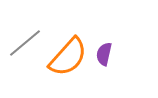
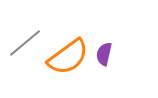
orange semicircle: rotated 12 degrees clockwise
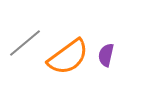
purple semicircle: moved 2 px right, 1 px down
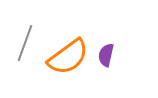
gray line: rotated 30 degrees counterclockwise
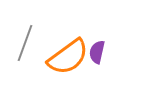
purple semicircle: moved 9 px left, 3 px up
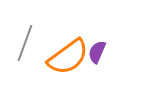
purple semicircle: rotated 10 degrees clockwise
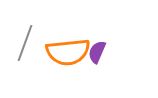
orange semicircle: moved 5 px up; rotated 30 degrees clockwise
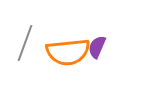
purple semicircle: moved 5 px up
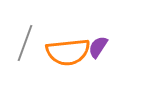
purple semicircle: moved 1 px right; rotated 10 degrees clockwise
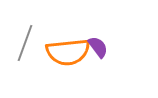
purple semicircle: rotated 110 degrees clockwise
